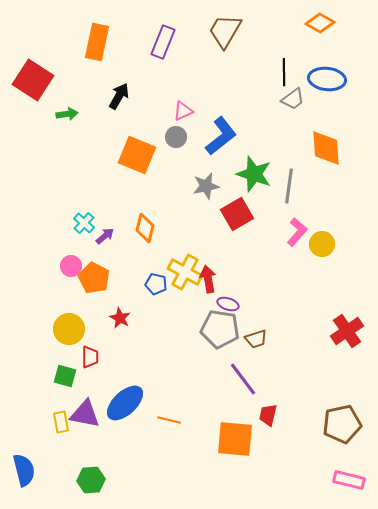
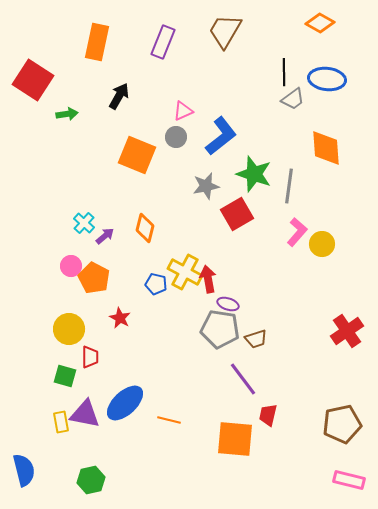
green hexagon at (91, 480): rotated 8 degrees counterclockwise
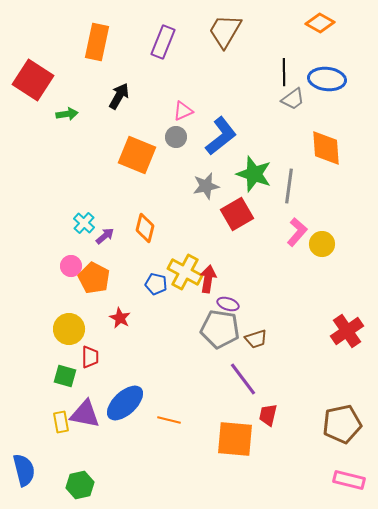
red arrow at (208, 279): rotated 20 degrees clockwise
green hexagon at (91, 480): moved 11 px left, 5 px down
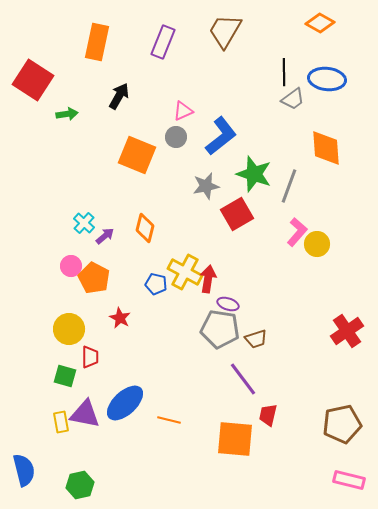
gray line at (289, 186): rotated 12 degrees clockwise
yellow circle at (322, 244): moved 5 px left
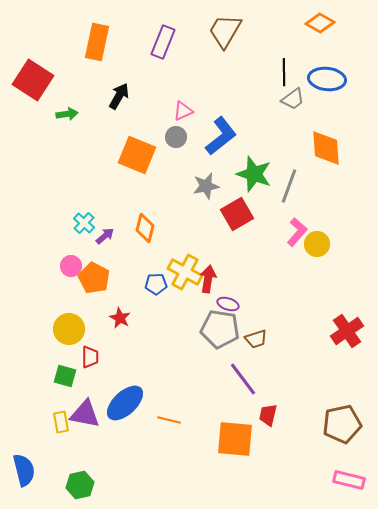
blue pentagon at (156, 284): rotated 15 degrees counterclockwise
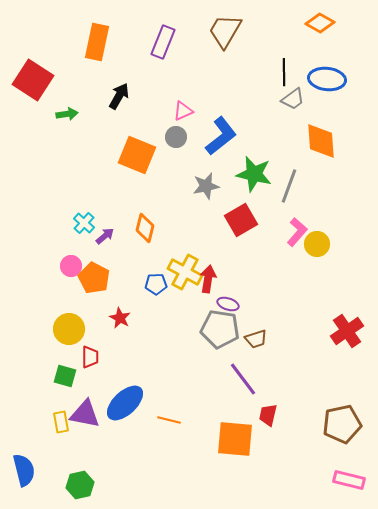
orange diamond at (326, 148): moved 5 px left, 7 px up
green star at (254, 174): rotated 6 degrees counterclockwise
red square at (237, 214): moved 4 px right, 6 px down
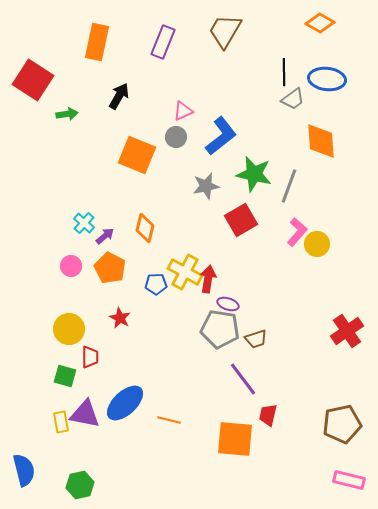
orange pentagon at (94, 278): moved 16 px right, 10 px up
